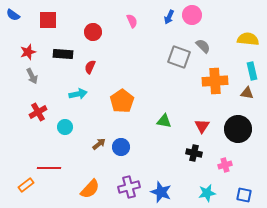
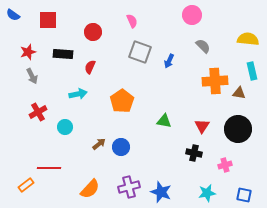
blue arrow: moved 44 px down
gray square: moved 39 px left, 5 px up
brown triangle: moved 8 px left
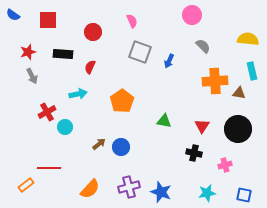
red cross: moved 9 px right
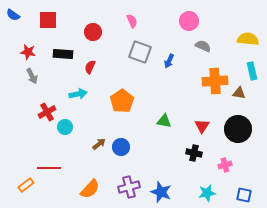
pink circle: moved 3 px left, 6 px down
gray semicircle: rotated 21 degrees counterclockwise
red star: rotated 28 degrees clockwise
